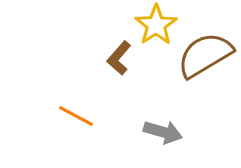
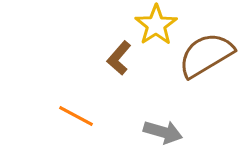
brown semicircle: moved 1 px right
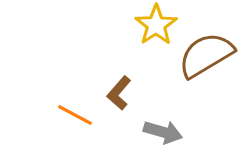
brown L-shape: moved 35 px down
orange line: moved 1 px left, 1 px up
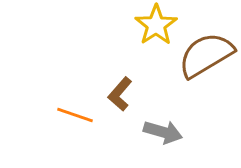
brown L-shape: moved 1 px right, 1 px down
orange line: rotated 9 degrees counterclockwise
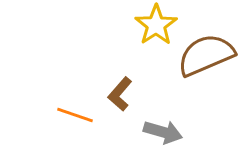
brown semicircle: rotated 8 degrees clockwise
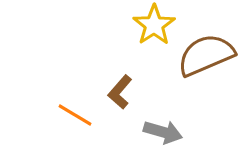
yellow star: moved 2 px left
brown L-shape: moved 2 px up
orange line: rotated 12 degrees clockwise
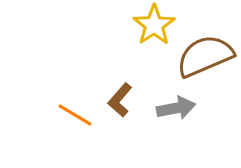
brown semicircle: moved 1 px left, 1 px down
brown L-shape: moved 8 px down
gray arrow: moved 13 px right, 24 px up; rotated 27 degrees counterclockwise
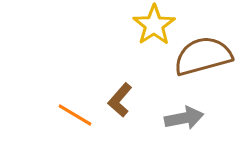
brown semicircle: moved 2 px left; rotated 8 degrees clockwise
gray arrow: moved 8 px right, 10 px down
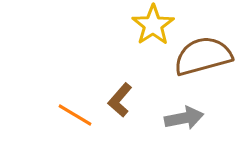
yellow star: moved 1 px left
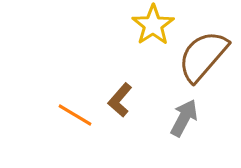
brown semicircle: rotated 34 degrees counterclockwise
gray arrow: rotated 51 degrees counterclockwise
